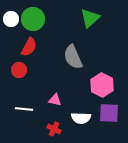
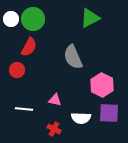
green triangle: rotated 15 degrees clockwise
red circle: moved 2 px left
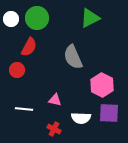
green circle: moved 4 px right, 1 px up
